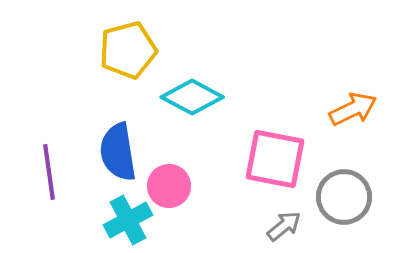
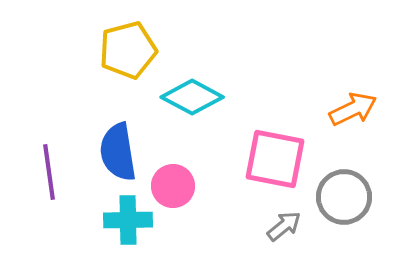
pink circle: moved 4 px right
cyan cross: rotated 27 degrees clockwise
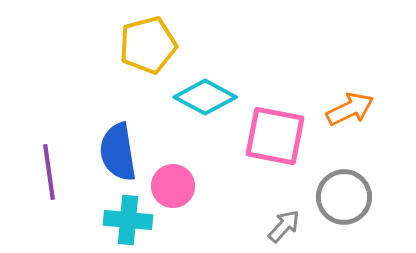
yellow pentagon: moved 20 px right, 5 px up
cyan diamond: moved 13 px right
orange arrow: moved 3 px left
pink square: moved 23 px up
cyan cross: rotated 6 degrees clockwise
gray arrow: rotated 9 degrees counterclockwise
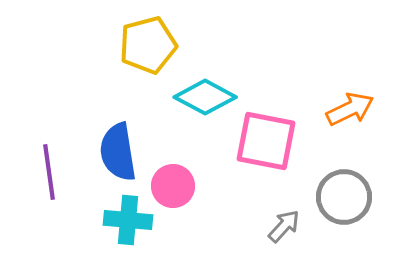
pink square: moved 9 px left, 5 px down
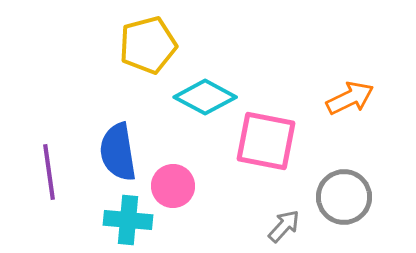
orange arrow: moved 11 px up
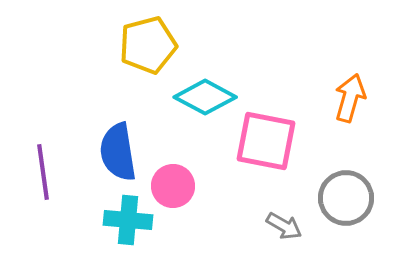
orange arrow: rotated 48 degrees counterclockwise
purple line: moved 6 px left
gray circle: moved 2 px right, 1 px down
gray arrow: rotated 78 degrees clockwise
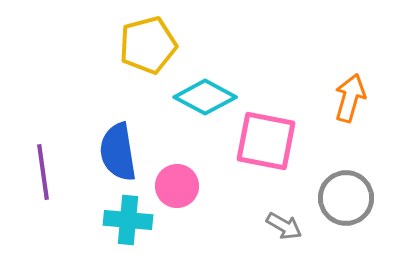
pink circle: moved 4 px right
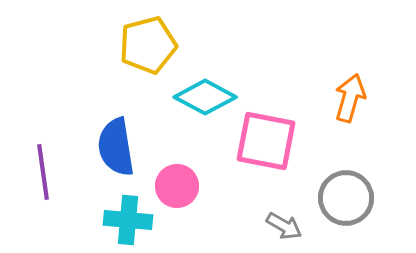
blue semicircle: moved 2 px left, 5 px up
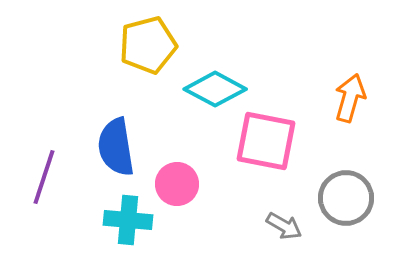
cyan diamond: moved 10 px right, 8 px up
purple line: moved 1 px right, 5 px down; rotated 26 degrees clockwise
pink circle: moved 2 px up
